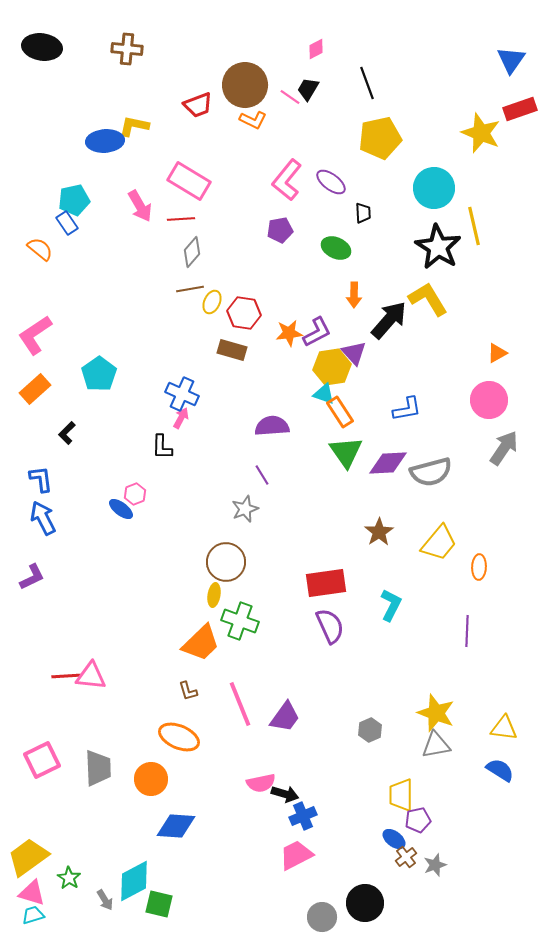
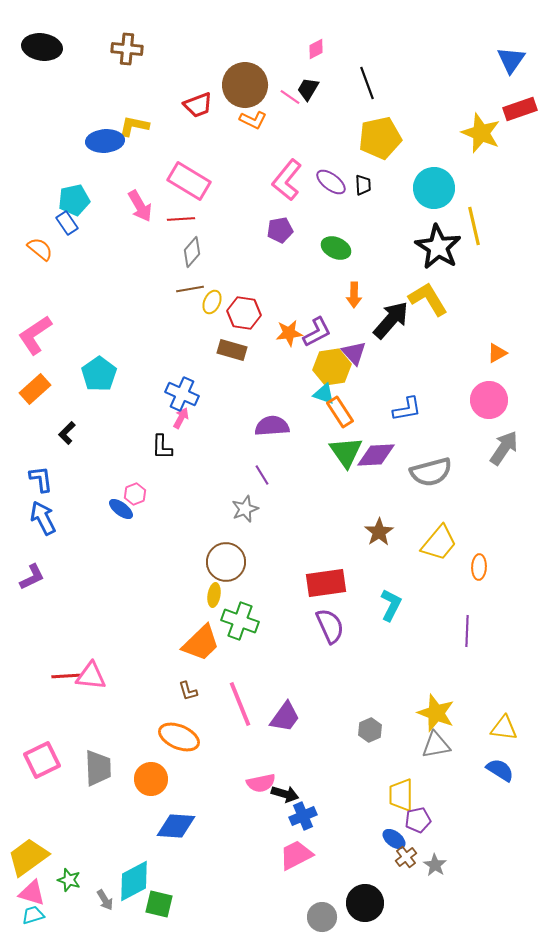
black trapezoid at (363, 213): moved 28 px up
black arrow at (389, 320): moved 2 px right
purple diamond at (388, 463): moved 12 px left, 8 px up
gray star at (435, 865): rotated 20 degrees counterclockwise
green star at (69, 878): moved 2 px down; rotated 15 degrees counterclockwise
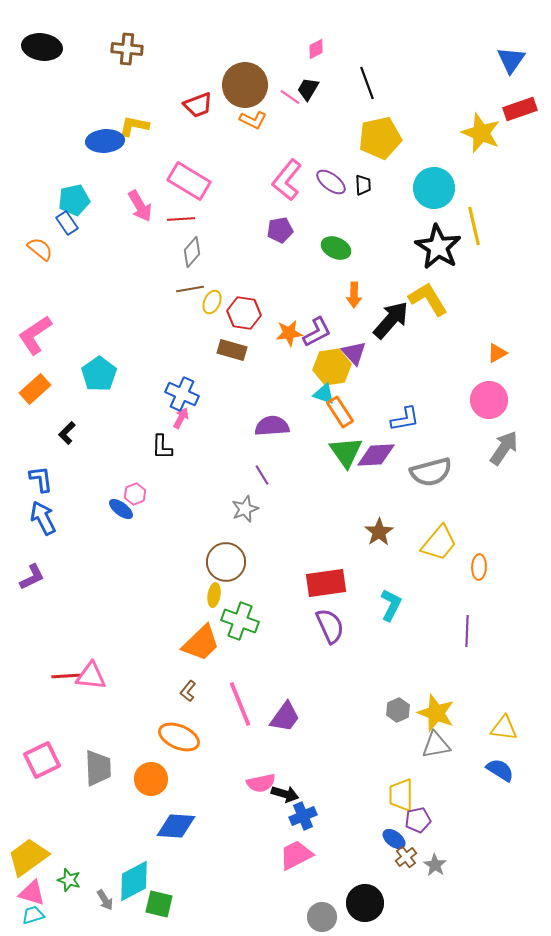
blue L-shape at (407, 409): moved 2 px left, 10 px down
brown L-shape at (188, 691): rotated 55 degrees clockwise
gray hexagon at (370, 730): moved 28 px right, 20 px up
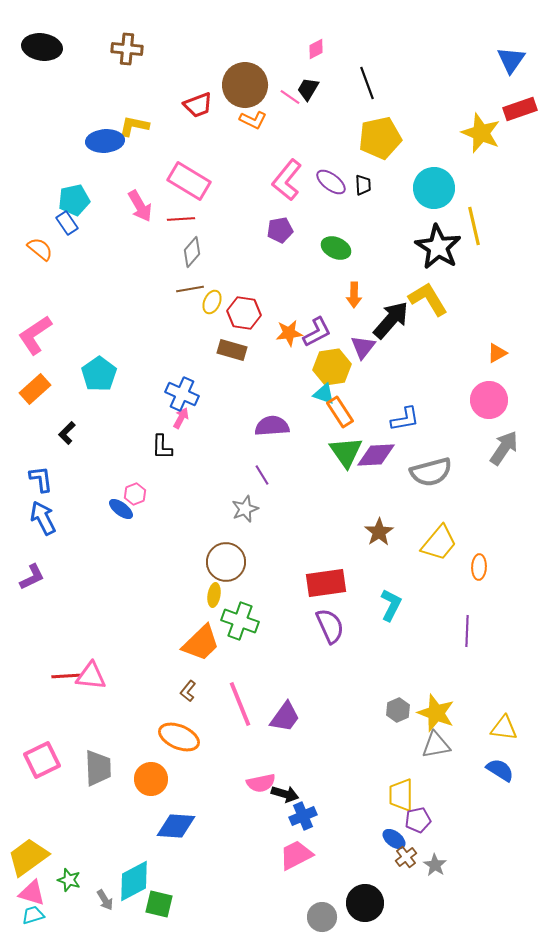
purple triangle at (354, 353): moved 9 px right, 6 px up; rotated 20 degrees clockwise
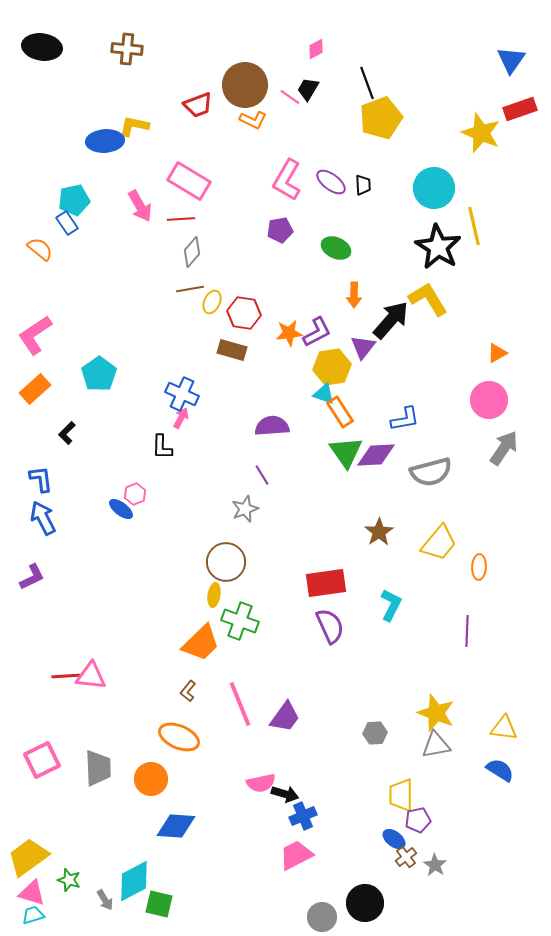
yellow pentagon at (380, 138): moved 1 px right, 20 px up; rotated 9 degrees counterclockwise
pink L-shape at (287, 180): rotated 9 degrees counterclockwise
gray hexagon at (398, 710): moved 23 px left, 23 px down; rotated 20 degrees clockwise
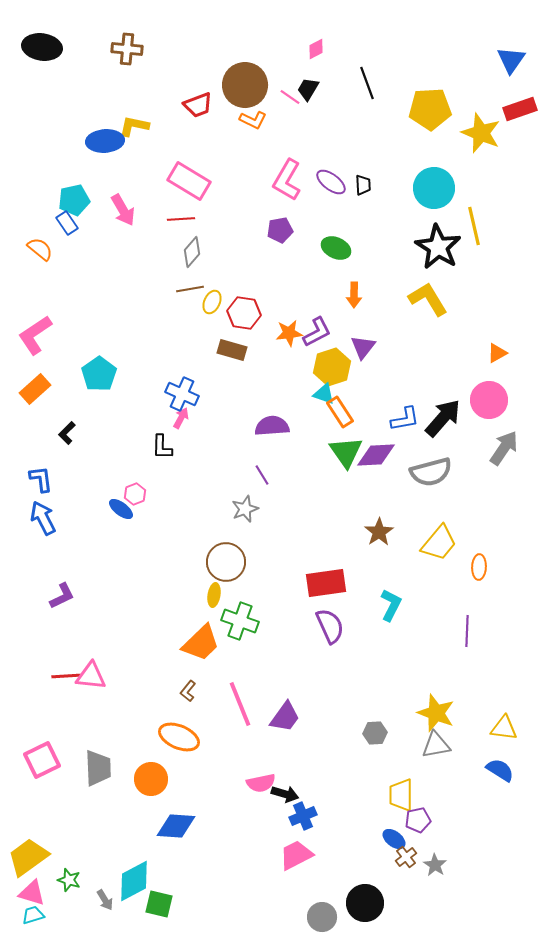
yellow pentagon at (381, 118): moved 49 px right, 9 px up; rotated 18 degrees clockwise
pink arrow at (140, 206): moved 17 px left, 4 px down
black arrow at (391, 320): moved 52 px right, 98 px down
yellow hexagon at (332, 367): rotated 9 degrees counterclockwise
purple L-shape at (32, 577): moved 30 px right, 19 px down
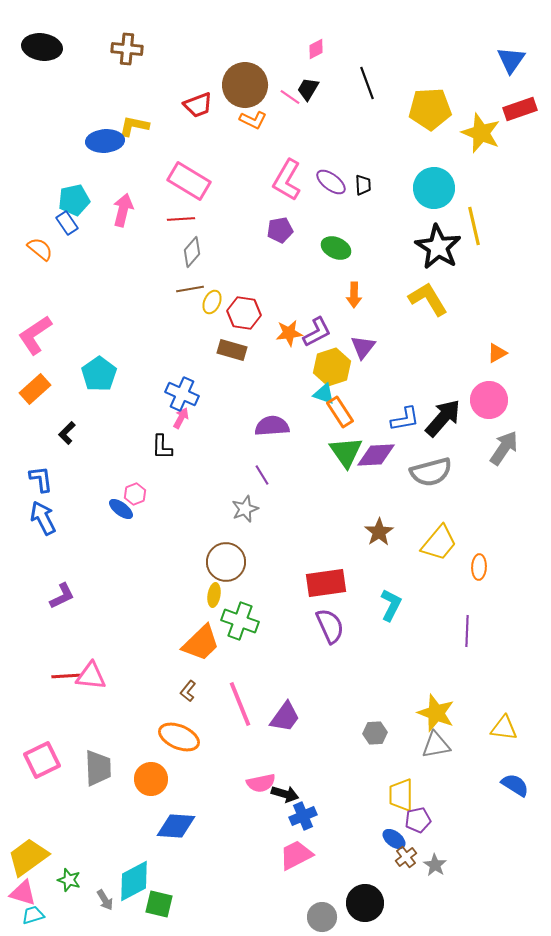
pink arrow at (123, 210): rotated 136 degrees counterclockwise
blue semicircle at (500, 770): moved 15 px right, 15 px down
pink triangle at (32, 893): moved 9 px left
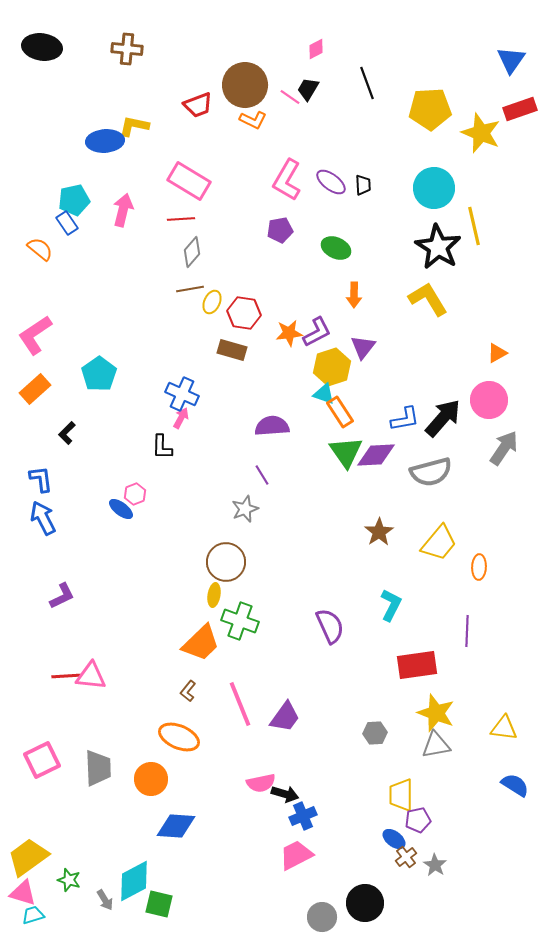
red rectangle at (326, 583): moved 91 px right, 82 px down
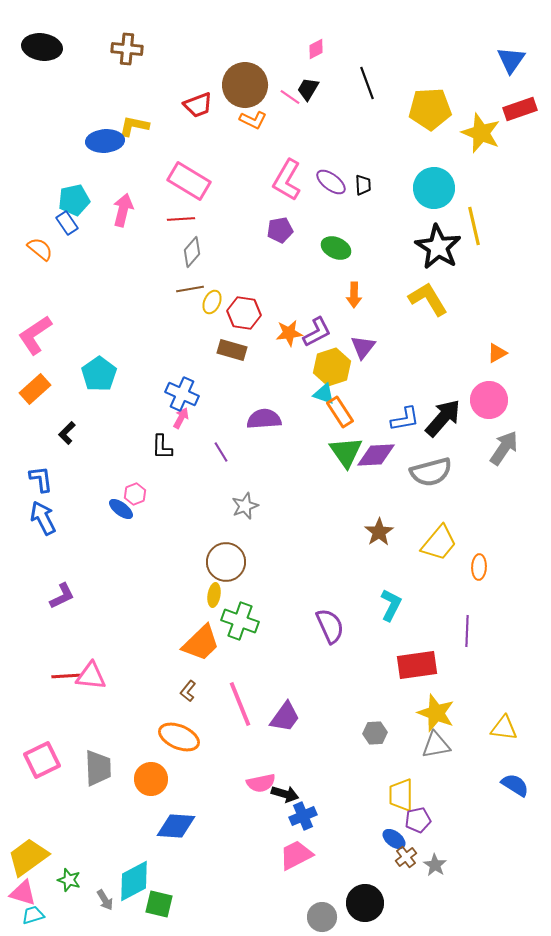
purple semicircle at (272, 426): moved 8 px left, 7 px up
purple line at (262, 475): moved 41 px left, 23 px up
gray star at (245, 509): moved 3 px up
